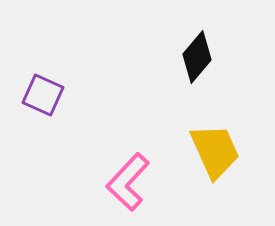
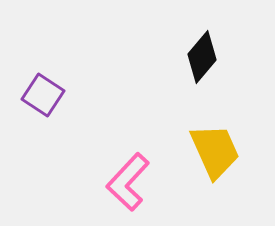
black diamond: moved 5 px right
purple square: rotated 9 degrees clockwise
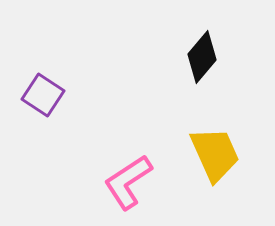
yellow trapezoid: moved 3 px down
pink L-shape: rotated 14 degrees clockwise
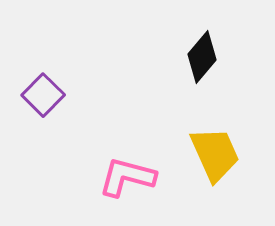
purple square: rotated 12 degrees clockwise
pink L-shape: moved 1 px left, 5 px up; rotated 48 degrees clockwise
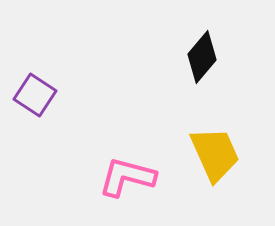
purple square: moved 8 px left; rotated 12 degrees counterclockwise
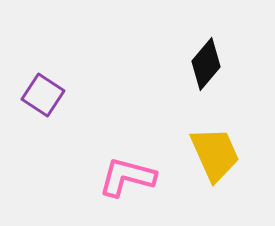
black diamond: moved 4 px right, 7 px down
purple square: moved 8 px right
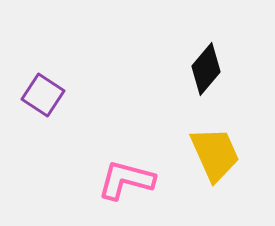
black diamond: moved 5 px down
pink L-shape: moved 1 px left, 3 px down
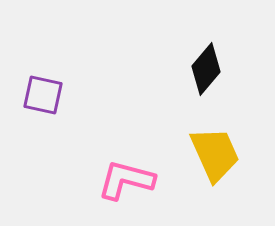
purple square: rotated 21 degrees counterclockwise
